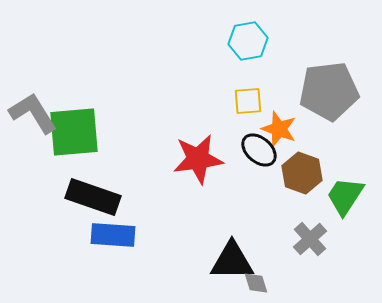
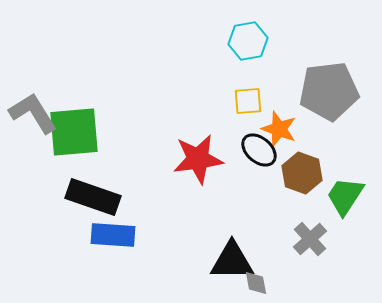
gray diamond: rotated 8 degrees clockwise
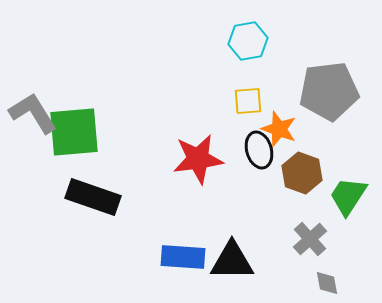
black ellipse: rotated 33 degrees clockwise
green trapezoid: moved 3 px right
blue rectangle: moved 70 px right, 22 px down
gray diamond: moved 71 px right
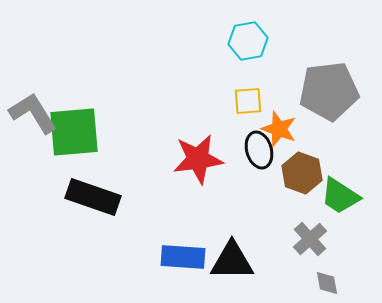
green trapezoid: moved 8 px left; rotated 90 degrees counterclockwise
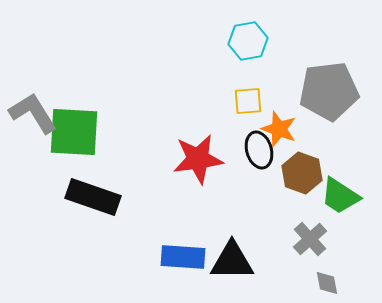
green square: rotated 8 degrees clockwise
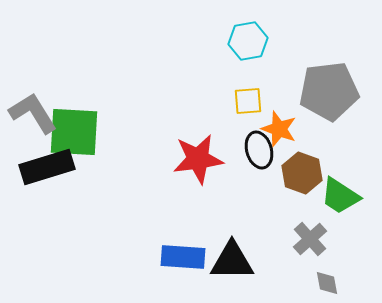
black rectangle: moved 46 px left, 30 px up; rotated 36 degrees counterclockwise
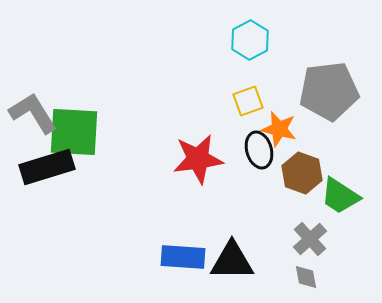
cyan hexagon: moved 2 px right, 1 px up; rotated 18 degrees counterclockwise
yellow square: rotated 16 degrees counterclockwise
orange star: rotated 6 degrees counterclockwise
gray diamond: moved 21 px left, 6 px up
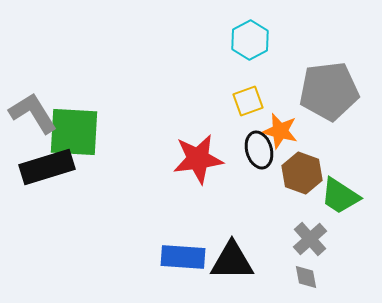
orange star: moved 1 px right, 2 px down
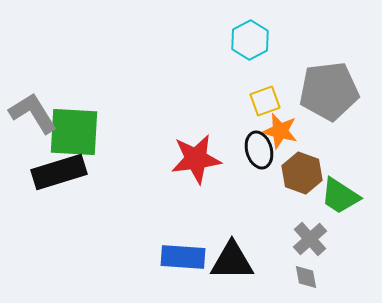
yellow square: moved 17 px right
red star: moved 2 px left
black rectangle: moved 12 px right, 5 px down
